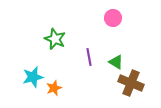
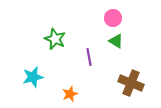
green triangle: moved 21 px up
orange star: moved 16 px right, 6 px down
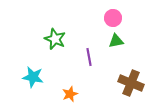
green triangle: rotated 42 degrees counterclockwise
cyan star: rotated 25 degrees clockwise
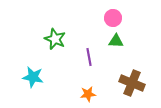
green triangle: rotated 14 degrees clockwise
brown cross: moved 1 px right
orange star: moved 18 px right; rotated 14 degrees clockwise
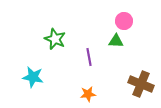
pink circle: moved 11 px right, 3 px down
brown cross: moved 9 px right, 1 px down
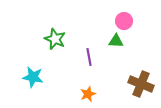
orange star: rotated 14 degrees counterclockwise
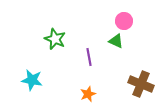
green triangle: rotated 21 degrees clockwise
cyan star: moved 1 px left, 3 px down
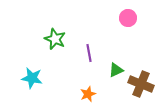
pink circle: moved 4 px right, 3 px up
green triangle: moved 29 px down; rotated 49 degrees counterclockwise
purple line: moved 4 px up
cyan star: moved 2 px up
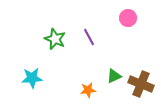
purple line: moved 16 px up; rotated 18 degrees counterclockwise
green triangle: moved 2 px left, 6 px down
cyan star: rotated 15 degrees counterclockwise
orange star: moved 4 px up; rotated 14 degrees clockwise
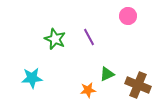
pink circle: moved 2 px up
green triangle: moved 7 px left, 2 px up
brown cross: moved 3 px left, 1 px down
